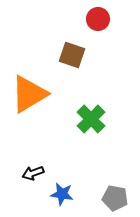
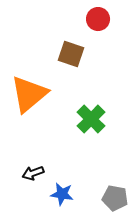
brown square: moved 1 px left, 1 px up
orange triangle: rotated 9 degrees counterclockwise
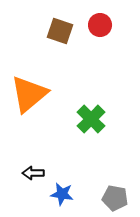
red circle: moved 2 px right, 6 px down
brown square: moved 11 px left, 23 px up
black arrow: rotated 20 degrees clockwise
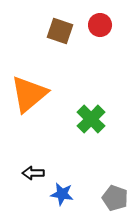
gray pentagon: rotated 10 degrees clockwise
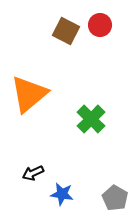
brown square: moved 6 px right; rotated 8 degrees clockwise
black arrow: rotated 25 degrees counterclockwise
gray pentagon: rotated 10 degrees clockwise
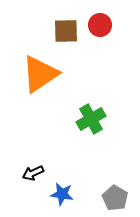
brown square: rotated 28 degrees counterclockwise
orange triangle: moved 11 px right, 20 px up; rotated 6 degrees clockwise
green cross: rotated 16 degrees clockwise
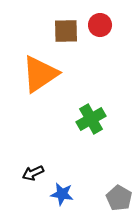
gray pentagon: moved 4 px right
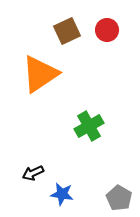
red circle: moved 7 px right, 5 px down
brown square: moved 1 px right; rotated 24 degrees counterclockwise
green cross: moved 2 px left, 7 px down
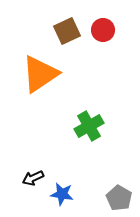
red circle: moved 4 px left
black arrow: moved 5 px down
